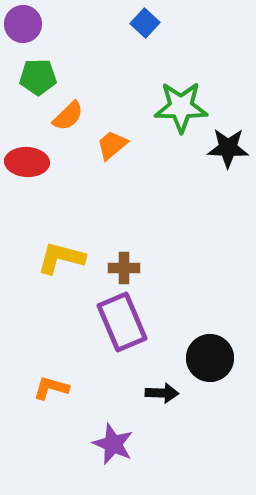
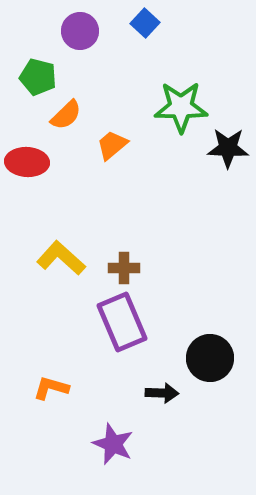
purple circle: moved 57 px right, 7 px down
green pentagon: rotated 15 degrees clockwise
orange semicircle: moved 2 px left, 1 px up
yellow L-shape: rotated 27 degrees clockwise
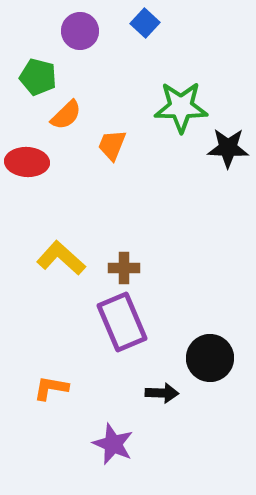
orange trapezoid: rotated 28 degrees counterclockwise
orange L-shape: rotated 6 degrees counterclockwise
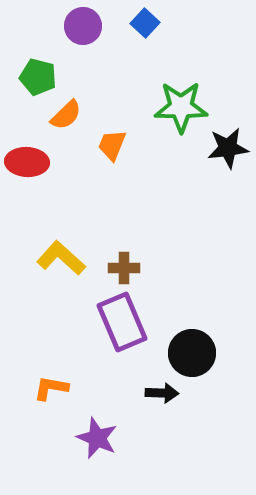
purple circle: moved 3 px right, 5 px up
black star: rotated 9 degrees counterclockwise
black circle: moved 18 px left, 5 px up
purple star: moved 16 px left, 6 px up
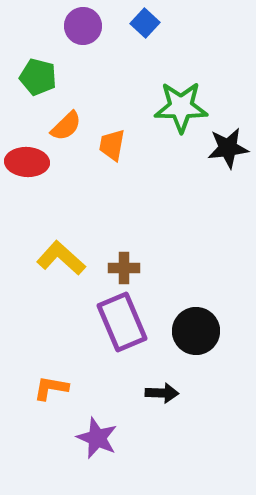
orange semicircle: moved 11 px down
orange trapezoid: rotated 12 degrees counterclockwise
black circle: moved 4 px right, 22 px up
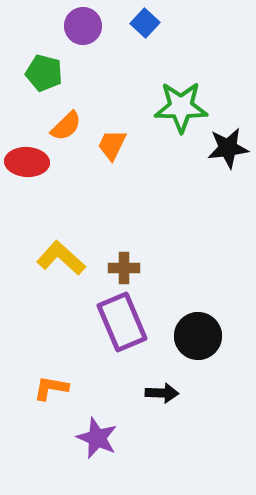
green pentagon: moved 6 px right, 4 px up
orange trapezoid: rotated 16 degrees clockwise
black circle: moved 2 px right, 5 px down
